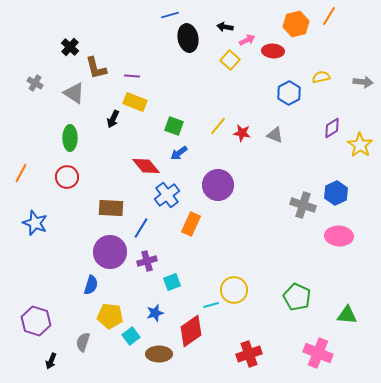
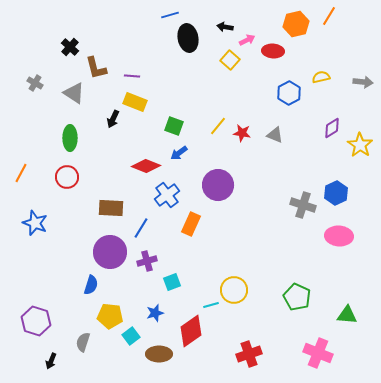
red diamond at (146, 166): rotated 28 degrees counterclockwise
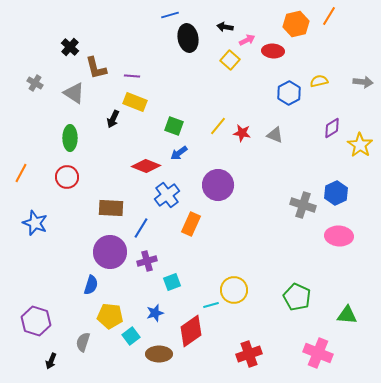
yellow semicircle at (321, 77): moved 2 px left, 4 px down
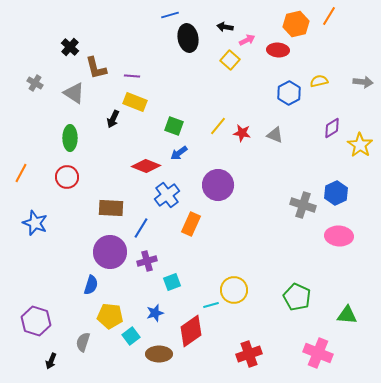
red ellipse at (273, 51): moved 5 px right, 1 px up
